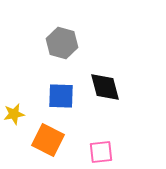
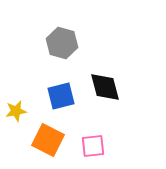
blue square: rotated 16 degrees counterclockwise
yellow star: moved 2 px right, 3 px up
pink square: moved 8 px left, 6 px up
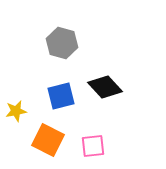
black diamond: rotated 28 degrees counterclockwise
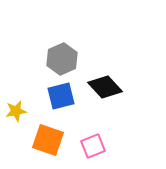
gray hexagon: moved 16 px down; rotated 20 degrees clockwise
orange square: rotated 8 degrees counterclockwise
pink square: rotated 15 degrees counterclockwise
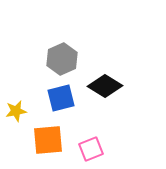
black diamond: moved 1 px up; rotated 16 degrees counterclockwise
blue square: moved 2 px down
orange square: rotated 24 degrees counterclockwise
pink square: moved 2 px left, 3 px down
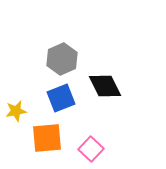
black diamond: rotated 32 degrees clockwise
blue square: rotated 8 degrees counterclockwise
orange square: moved 1 px left, 2 px up
pink square: rotated 25 degrees counterclockwise
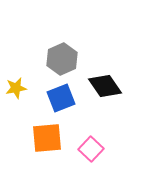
black diamond: rotated 8 degrees counterclockwise
yellow star: moved 23 px up
